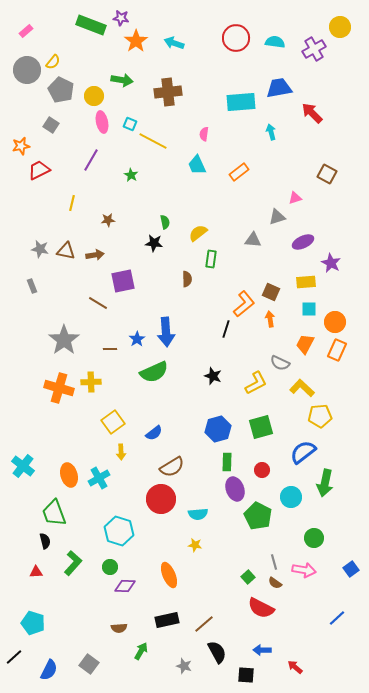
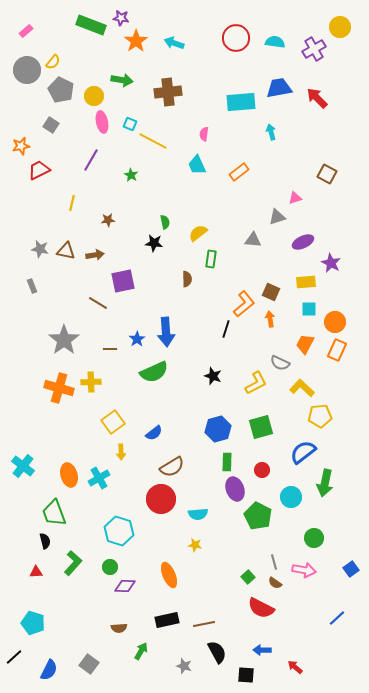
red arrow at (312, 113): moved 5 px right, 15 px up
brown line at (204, 624): rotated 30 degrees clockwise
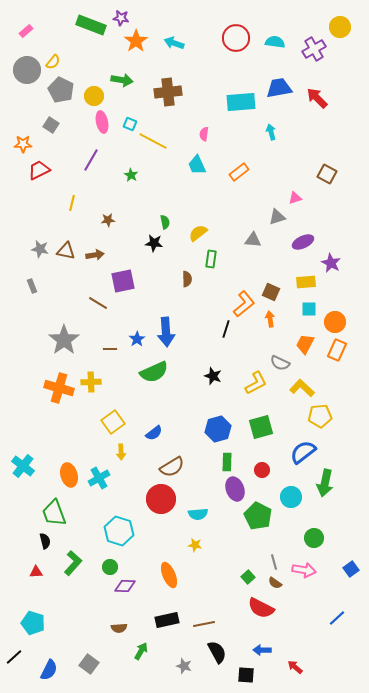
orange star at (21, 146): moved 2 px right, 2 px up; rotated 12 degrees clockwise
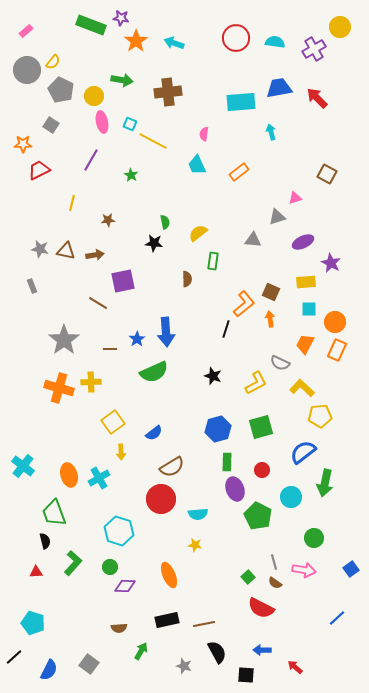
green rectangle at (211, 259): moved 2 px right, 2 px down
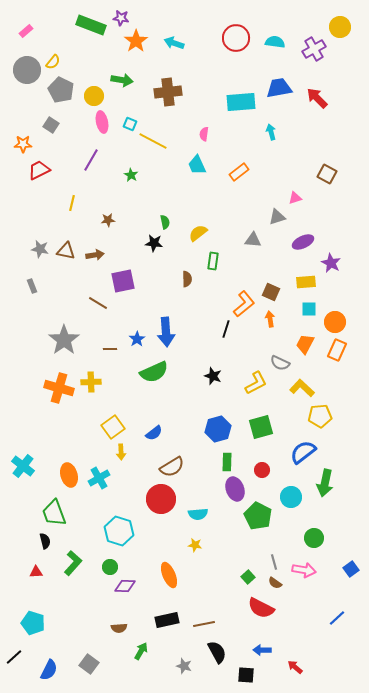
yellow square at (113, 422): moved 5 px down
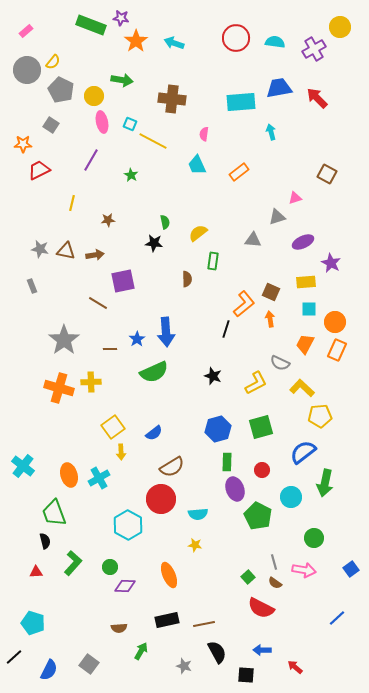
brown cross at (168, 92): moved 4 px right, 7 px down; rotated 12 degrees clockwise
cyan hexagon at (119, 531): moved 9 px right, 6 px up; rotated 12 degrees clockwise
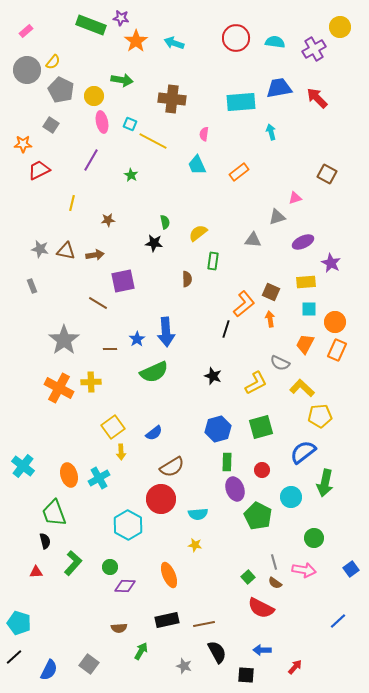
orange cross at (59, 388): rotated 12 degrees clockwise
blue line at (337, 618): moved 1 px right, 3 px down
cyan pentagon at (33, 623): moved 14 px left
red arrow at (295, 667): rotated 91 degrees clockwise
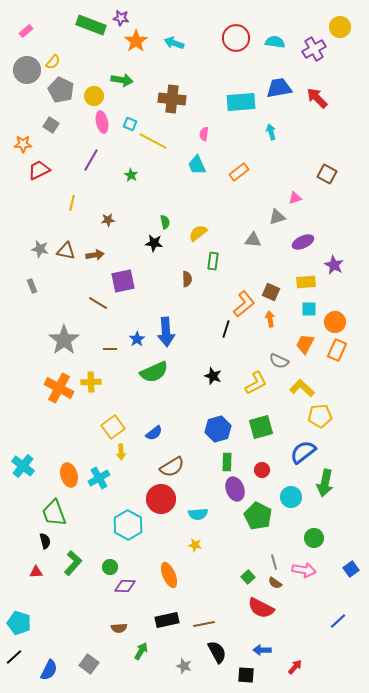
purple star at (331, 263): moved 3 px right, 2 px down
gray semicircle at (280, 363): moved 1 px left, 2 px up
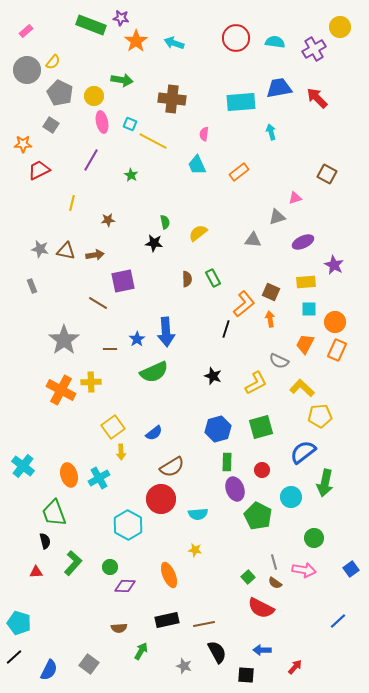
gray pentagon at (61, 90): moved 1 px left, 3 px down
green rectangle at (213, 261): moved 17 px down; rotated 36 degrees counterclockwise
orange cross at (59, 388): moved 2 px right, 2 px down
yellow star at (195, 545): moved 5 px down
